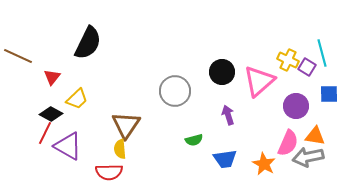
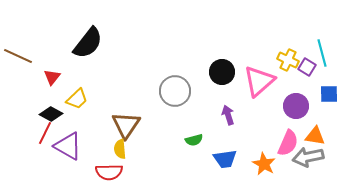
black semicircle: rotated 12 degrees clockwise
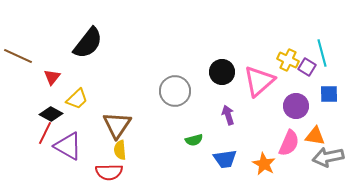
brown triangle: moved 9 px left
pink semicircle: moved 1 px right
yellow semicircle: moved 1 px down
gray arrow: moved 20 px right
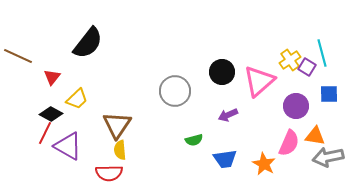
yellow cross: moved 2 px right; rotated 30 degrees clockwise
purple arrow: rotated 96 degrees counterclockwise
red semicircle: moved 1 px down
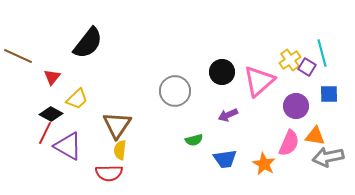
yellow semicircle: rotated 12 degrees clockwise
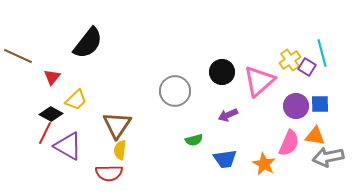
blue square: moved 9 px left, 10 px down
yellow trapezoid: moved 1 px left, 1 px down
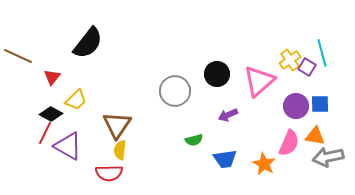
black circle: moved 5 px left, 2 px down
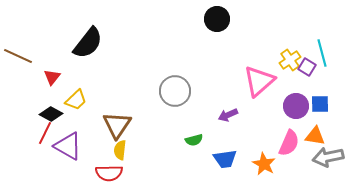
black circle: moved 55 px up
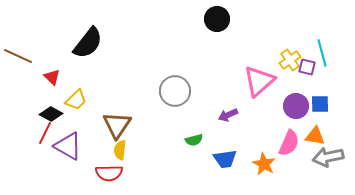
purple square: rotated 18 degrees counterclockwise
red triangle: rotated 24 degrees counterclockwise
